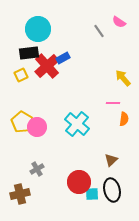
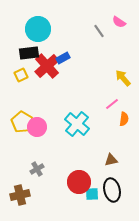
pink line: moved 1 px left, 1 px down; rotated 40 degrees counterclockwise
brown triangle: rotated 32 degrees clockwise
brown cross: moved 1 px down
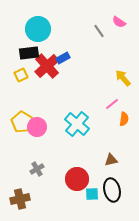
red circle: moved 2 px left, 3 px up
brown cross: moved 4 px down
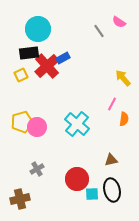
pink line: rotated 24 degrees counterclockwise
yellow pentagon: rotated 25 degrees clockwise
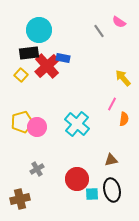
cyan circle: moved 1 px right, 1 px down
blue rectangle: rotated 40 degrees clockwise
yellow square: rotated 24 degrees counterclockwise
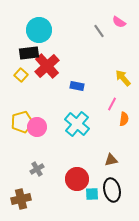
blue rectangle: moved 14 px right, 28 px down
brown cross: moved 1 px right
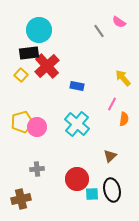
brown triangle: moved 1 px left, 4 px up; rotated 32 degrees counterclockwise
gray cross: rotated 24 degrees clockwise
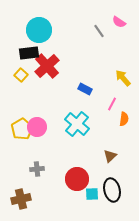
blue rectangle: moved 8 px right, 3 px down; rotated 16 degrees clockwise
yellow pentagon: moved 7 px down; rotated 15 degrees counterclockwise
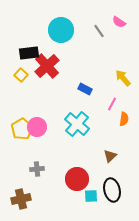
cyan circle: moved 22 px right
cyan square: moved 1 px left, 2 px down
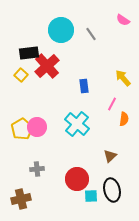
pink semicircle: moved 4 px right, 2 px up
gray line: moved 8 px left, 3 px down
blue rectangle: moved 1 px left, 3 px up; rotated 56 degrees clockwise
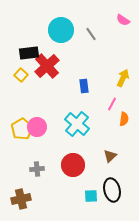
yellow arrow: rotated 66 degrees clockwise
red circle: moved 4 px left, 14 px up
